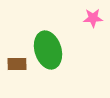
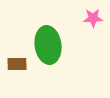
green ellipse: moved 5 px up; rotated 9 degrees clockwise
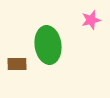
pink star: moved 2 px left, 2 px down; rotated 12 degrees counterclockwise
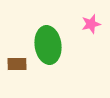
pink star: moved 4 px down
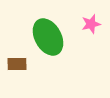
green ellipse: moved 8 px up; rotated 21 degrees counterclockwise
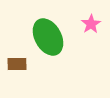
pink star: rotated 18 degrees counterclockwise
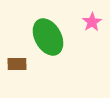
pink star: moved 1 px right, 2 px up
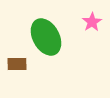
green ellipse: moved 2 px left
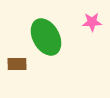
pink star: rotated 30 degrees clockwise
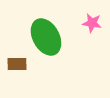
pink star: moved 1 px down; rotated 12 degrees clockwise
